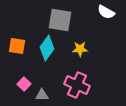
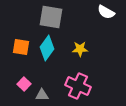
gray square: moved 9 px left, 3 px up
orange square: moved 4 px right, 1 px down
pink cross: moved 1 px right, 1 px down
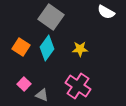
gray square: rotated 25 degrees clockwise
orange square: rotated 24 degrees clockwise
pink cross: rotated 10 degrees clockwise
gray triangle: rotated 24 degrees clockwise
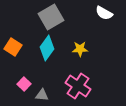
white semicircle: moved 2 px left, 1 px down
gray square: rotated 25 degrees clockwise
orange square: moved 8 px left
gray triangle: rotated 16 degrees counterclockwise
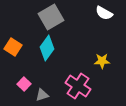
yellow star: moved 22 px right, 12 px down
gray triangle: rotated 24 degrees counterclockwise
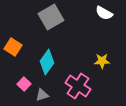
cyan diamond: moved 14 px down
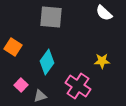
white semicircle: rotated 12 degrees clockwise
gray square: rotated 35 degrees clockwise
pink square: moved 3 px left, 1 px down
gray triangle: moved 2 px left, 1 px down
